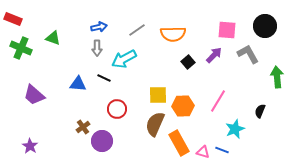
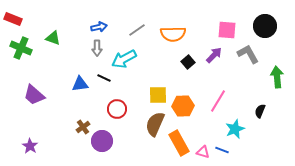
blue triangle: moved 2 px right; rotated 12 degrees counterclockwise
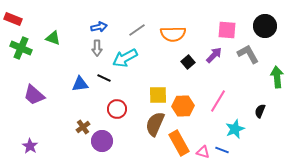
cyan arrow: moved 1 px right, 1 px up
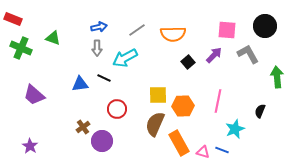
pink line: rotated 20 degrees counterclockwise
